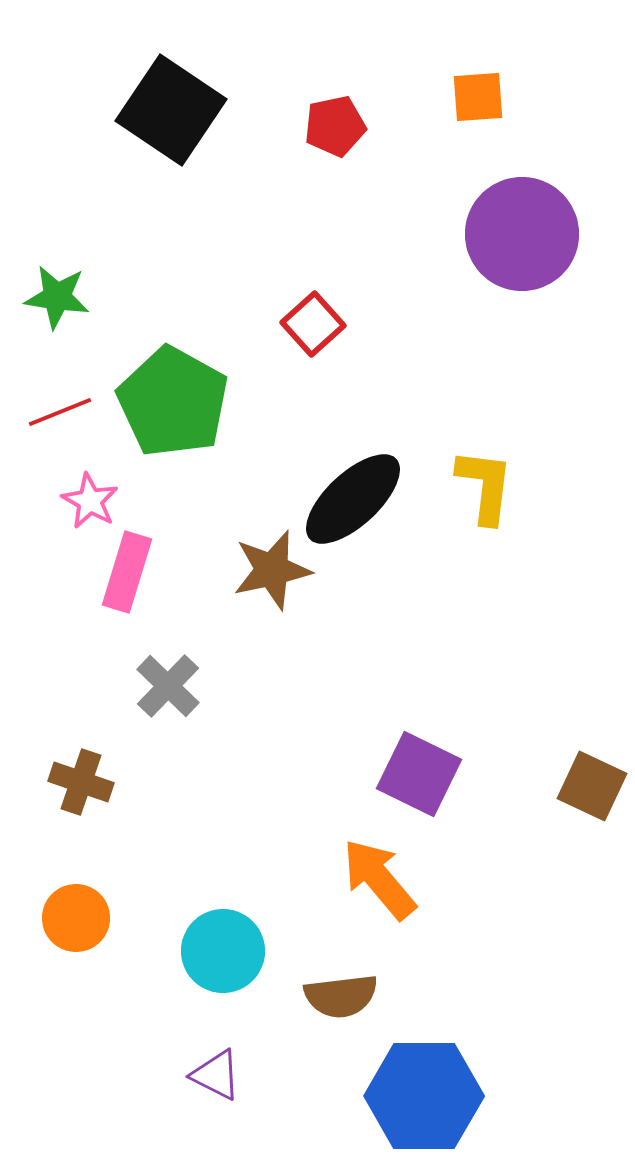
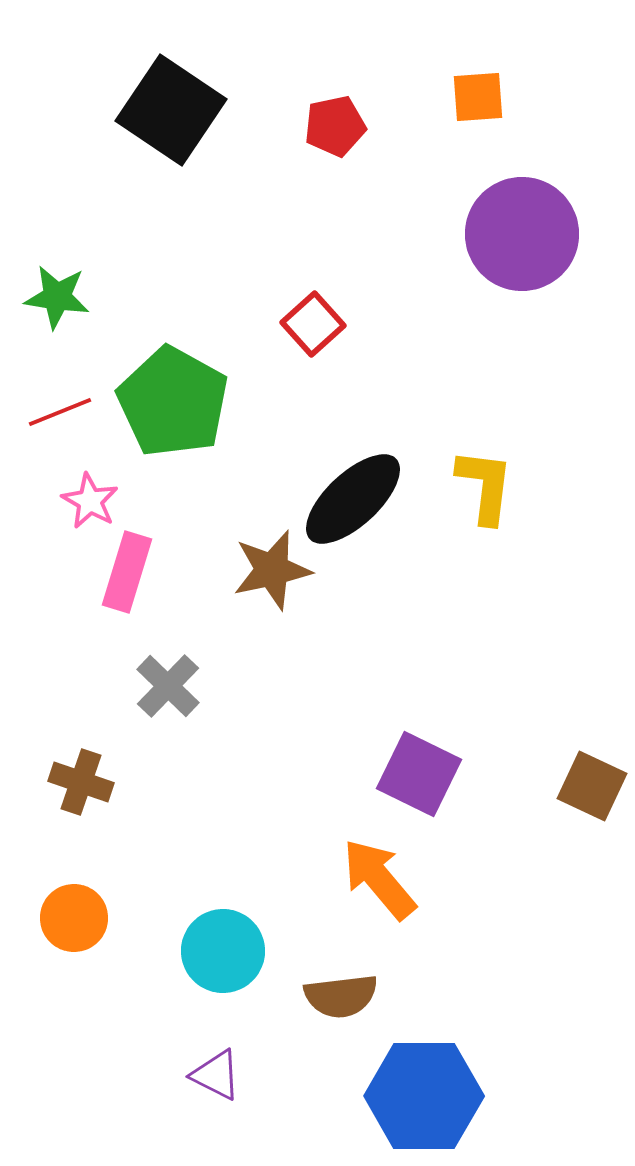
orange circle: moved 2 px left
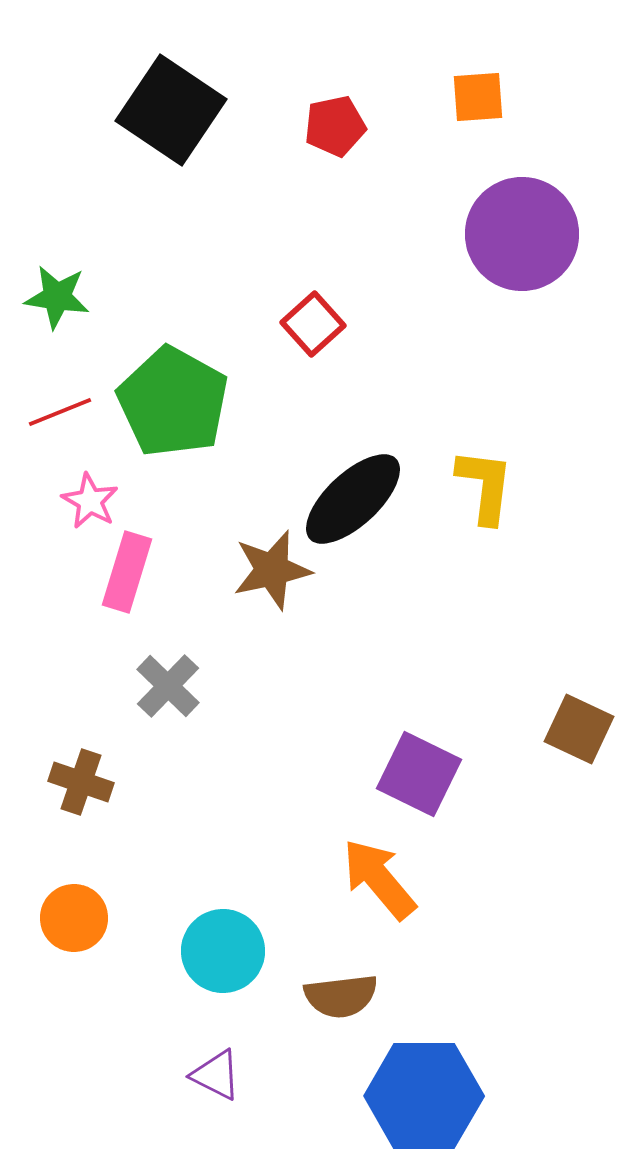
brown square: moved 13 px left, 57 px up
